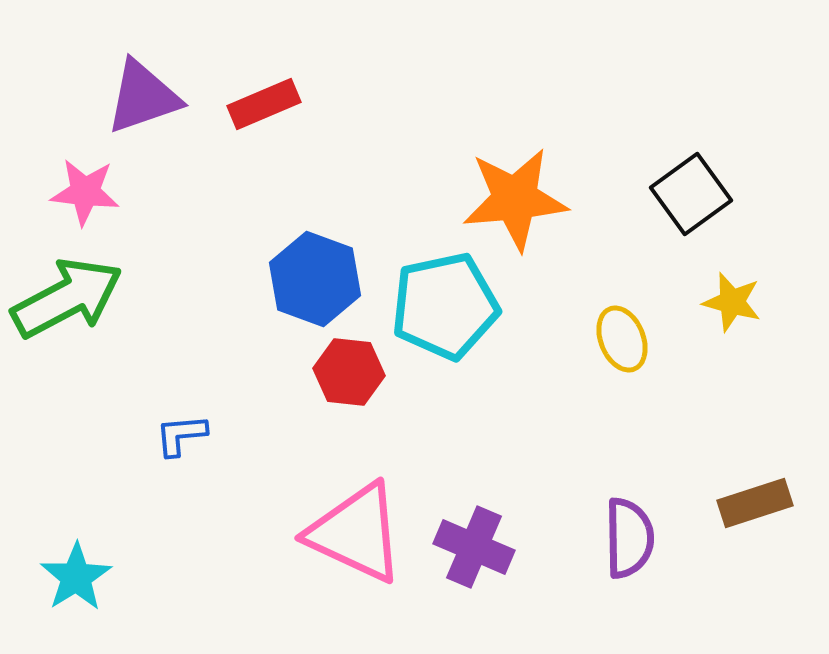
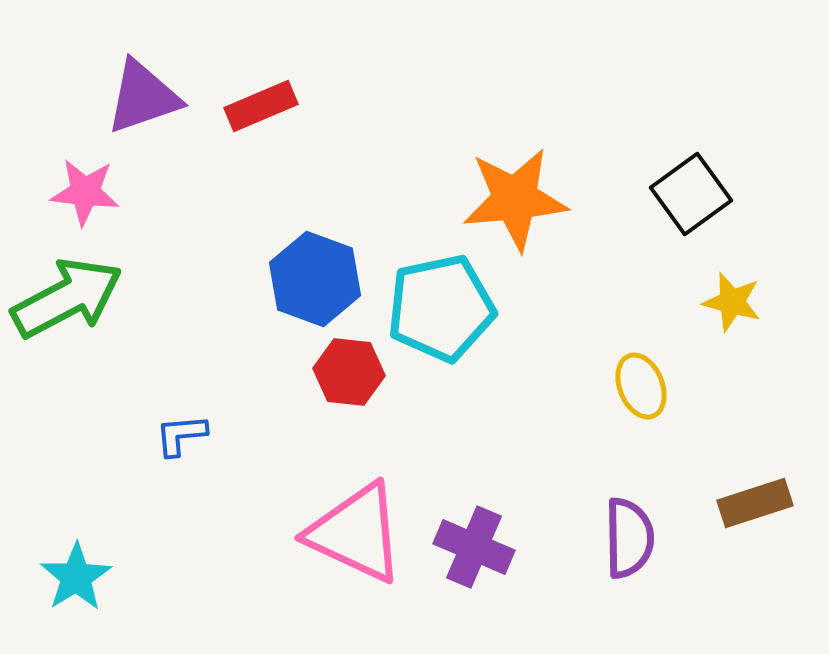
red rectangle: moved 3 px left, 2 px down
cyan pentagon: moved 4 px left, 2 px down
yellow ellipse: moved 19 px right, 47 px down
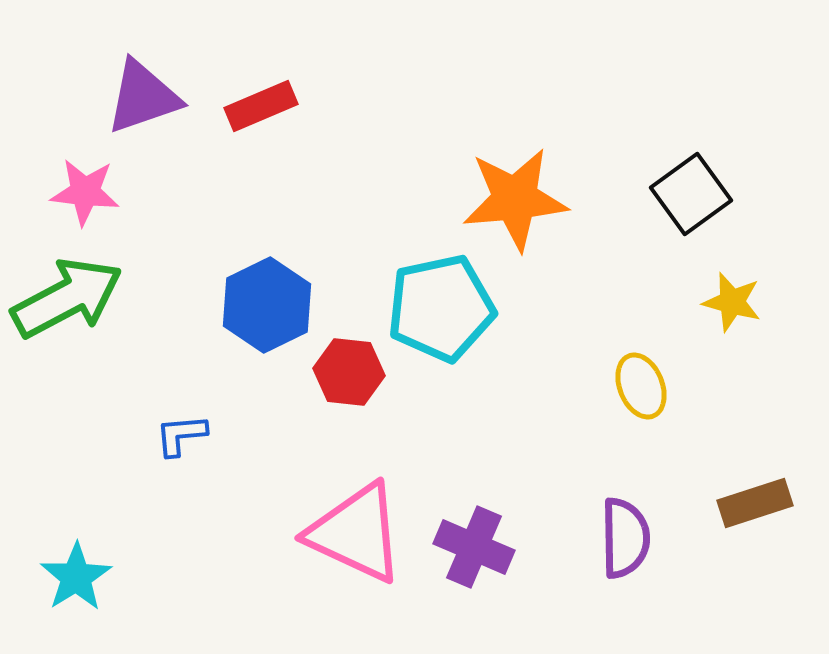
blue hexagon: moved 48 px left, 26 px down; rotated 14 degrees clockwise
purple semicircle: moved 4 px left
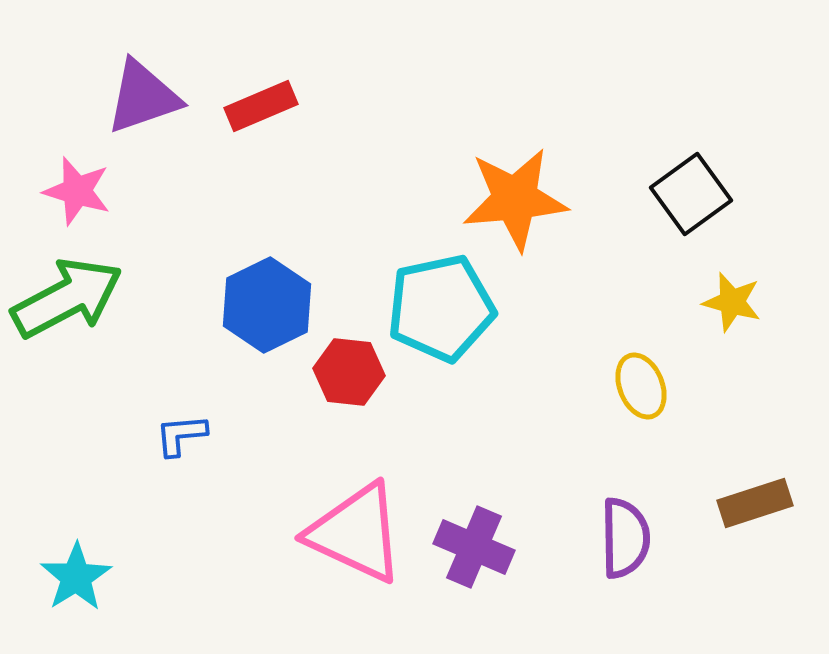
pink star: moved 8 px left, 1 px up; rotated 10 degrees clockwise
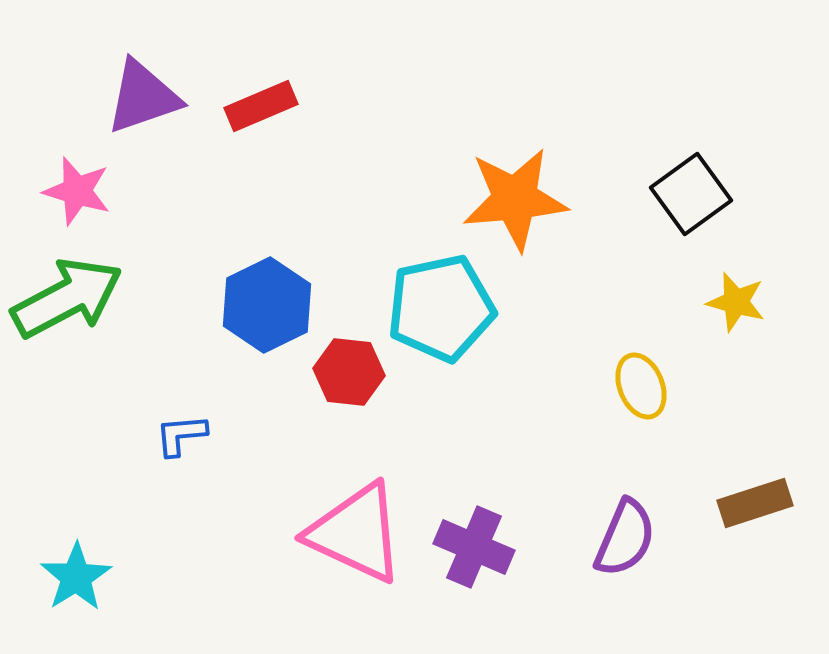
yellow star: moved 4 px right
purple semicircle: rotated 24 degrees clockwise
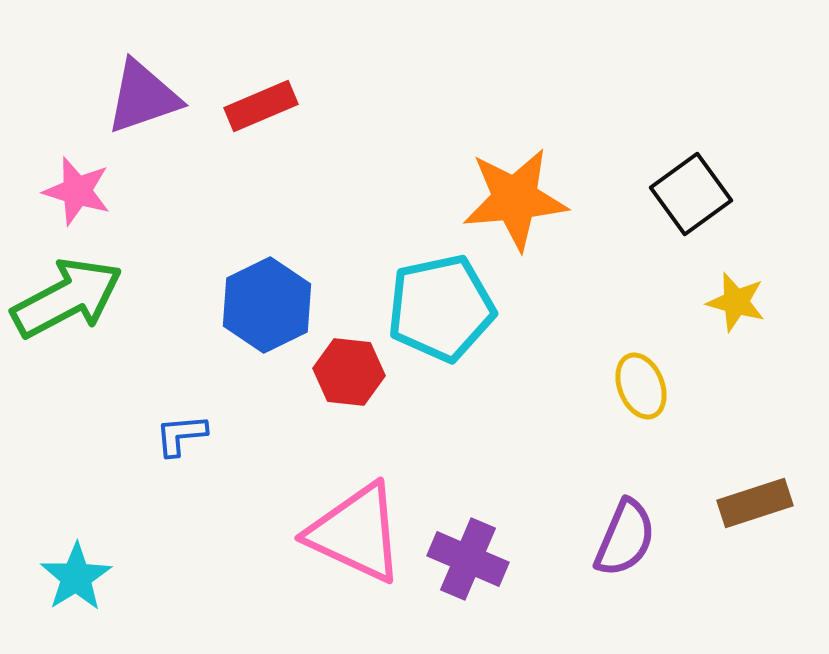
purple cross: moved 6 px left, 12 px down
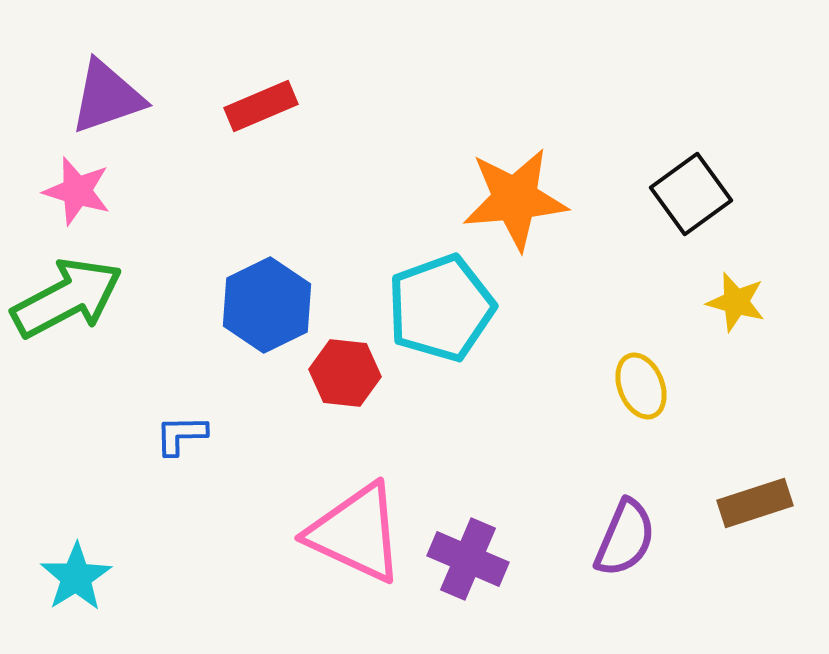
purple triangle: moved 36 px left
cyan pentagon: rotated 8 degrees counterclockwise
red hexagon: moved 4 px left, 1 px down
blue L-shape: rotated 4 degrees clockwise
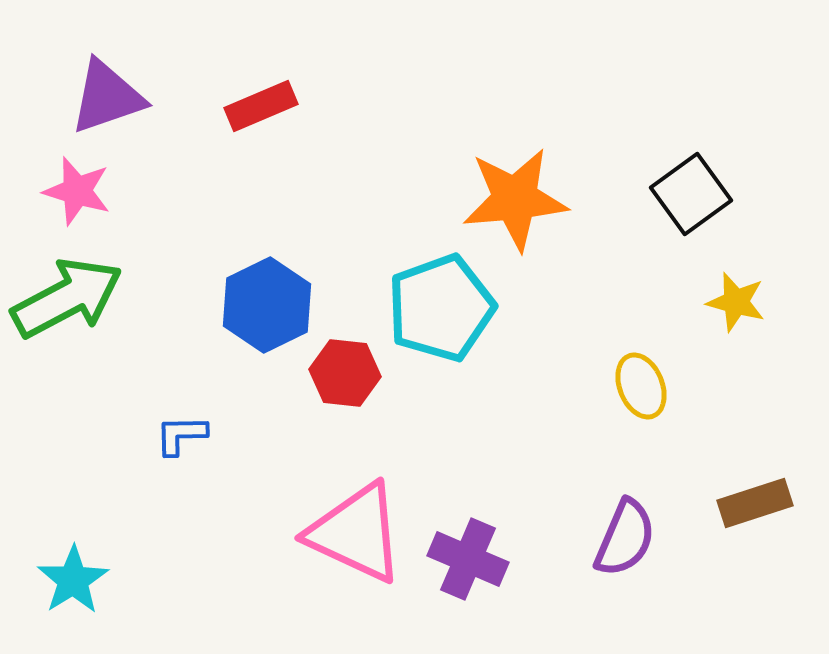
cyan star: moved 3 px left, 3 px down
